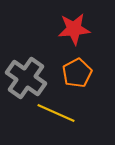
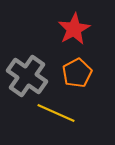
red star: rotated 24 degrees counterclockwise
gray cross: moved 1 px right, 2 px up
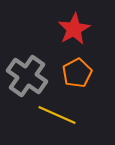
yellow line: moved 1 px right, 2 px down
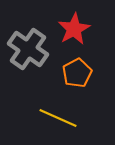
gray cross: moved 1 px right, 27 px up
yellow line: moved 1 px right, 3 px down
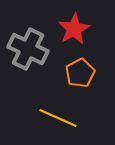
gray cross: rotated 9 degrees counterclockwise
orange pentagon: moved 3 px right
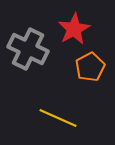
orange pentagon: moved 10 px right, 6 px up
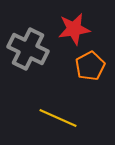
red star: rotated 20 degrees clockwise
orange pentagon: moved 1 px up
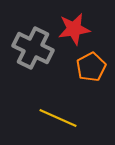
gray cross: moved 5 px right, 1 px up
orange pentagon: moved 1 px right, 1 px down
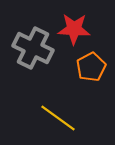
red star: rotated 12 degrees clockwise
yellow line: rotated 12 degrees clockwise
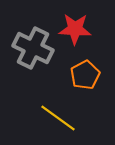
red star: moved 1 px right
orange pentagon: moved 6 px left, 8 px down
